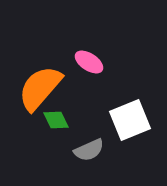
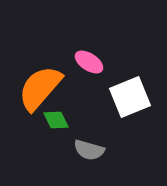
white square: moved 23 px up
gray semicircle: rotated 40 degrees clockwise
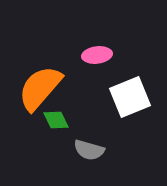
pink ellipse: moved 8 px right, 7 px up; rotated 40 degrees counterclockwise
